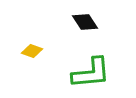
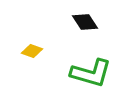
green L-shape: rotated 21 degrees clockwise
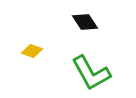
green L-shape: rotated 45 degrees clockwise
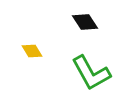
yellow diamond: rotated 40 degrees clockwise
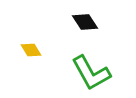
yellow diamond: moved 1 px left, 1 px up
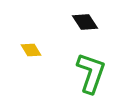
green L-shape: rotated 132 degrees counterclockwise
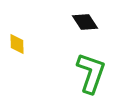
yellow diamond: moved 14 px left, 6 px up; rotated 30 degrees clockwise
